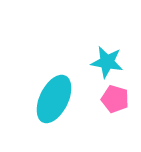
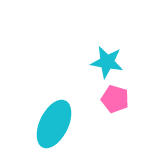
cyan ellipse: moved 25 px down
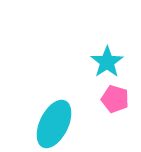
cyan star: rotated 28 degrees clockwise
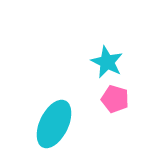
cyan star: rotated 12 degrees counterclockwise
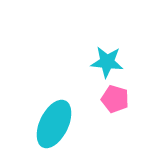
cyan star: rotated 20 degrees counterclockwise
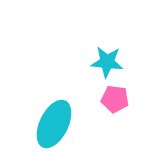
pink pentagon: rotated 8 degrees counterclockwise
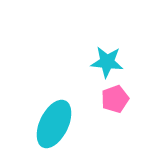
pink pentagon: rotated 28 degrees counterclockwise
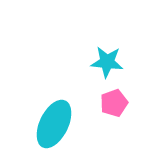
pink pentagon: moved 1 px left, 4 px down
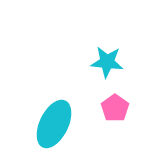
pink pentagon: moved 1 px right, 5 px down; rotated 16 degrees counterclockwise
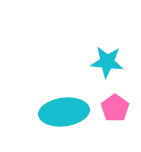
cyan ellipse: moved 10 px right, 12 px up; rotated 57 degrees clockwise
